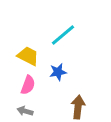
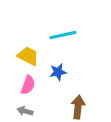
cyan line: rotated 28 degrees clockwise
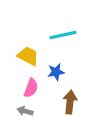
blue star: moved 2 px left
pink semicircle: moved 3 px right, 3 px down
brown arrow: moved 8 px left, 5 px up
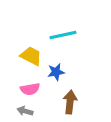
yellow trapezoid: moved 3 px right
pink semicircle: moved 1 px left, 1 px down; rotated 60 degrees clockwise
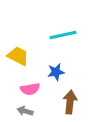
yellow trapezoid: moved 13 px left
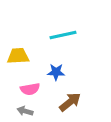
yellow trapezoid: rotated 30 degrees counterclockwise
blue star: rotated 12 degrees clockwise
brown arrow: rotated 45 degrees clockwise
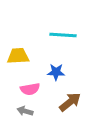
cyan line: rotated 16 degrees clockwise
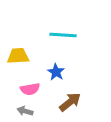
blue star: rotated 30 degrees clockwise
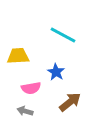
cyan line: rotated 24 degrees clockwise
pink semicircle: moved 1 px right, 1 px up
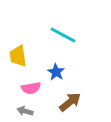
yellow trapezoid: rotated 95 degrees counterclockwise
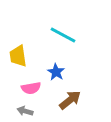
brown arrow: moved 2 px up
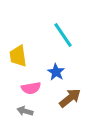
cyan line: rotated 28 degrees clockwise
brown arrow: moved 2 px up
